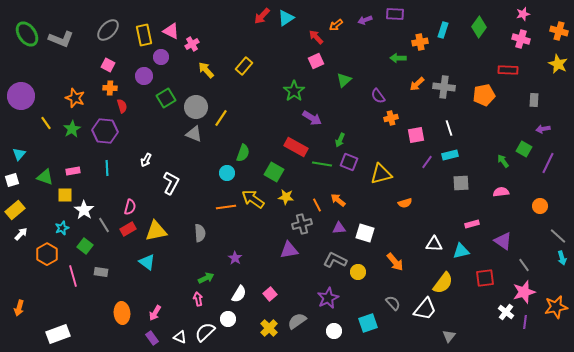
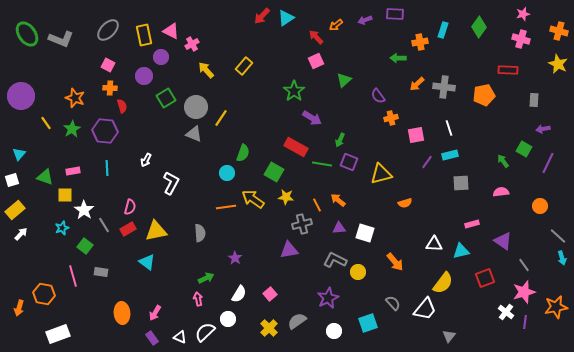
orange hexagon at (47, 254): moved 3 px left, 40 px down; rotated 20 degrees counterclockwise
red square at (485, 278): rotated 12 degrees counterclockwise
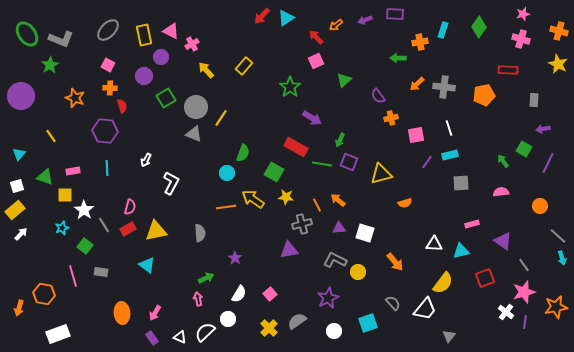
green star at (294, 91): moved 4 px left, 4 px up
yellow line at (46, 123): moved 5 px right, 13 px down
green star at (72, 129): moved 22 px left, 64 px up
white square at (12, 180): moved 5 px right, 6 px down
cyan triangle at (147, 262): moved 3 px down
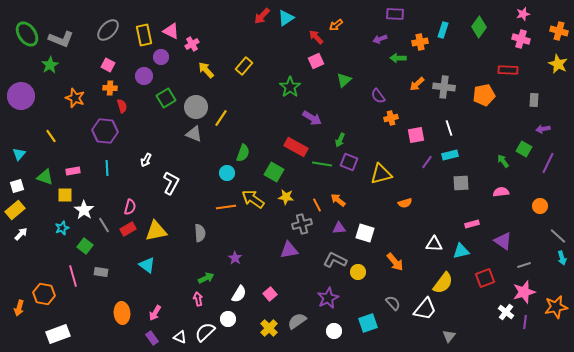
purple arrow at (365, 20): moved 15 px right, 19 px down
gray line at (524, 265): rotated 72 degrees counterclockwise
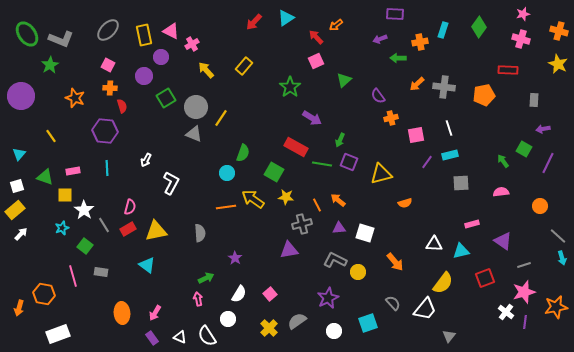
red arrow at (262, 16): moved 8 px left, 6 px down
white semicircle at (205, 332): moved 2 px right, 4 px down; rotated 80 degrees counterclockwise
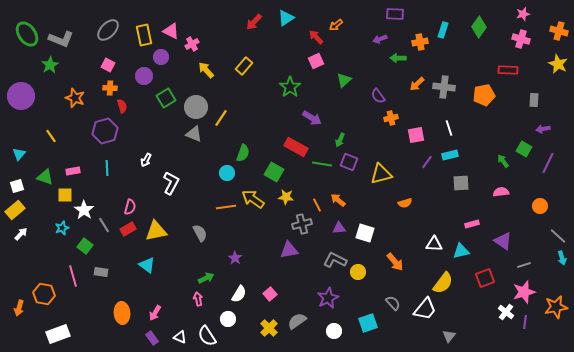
purple hexagon at (105, 131): rotated 20 degrees counterclockwise
gray semicircle at (200, 233): rotated 24 degrees counterclockwise
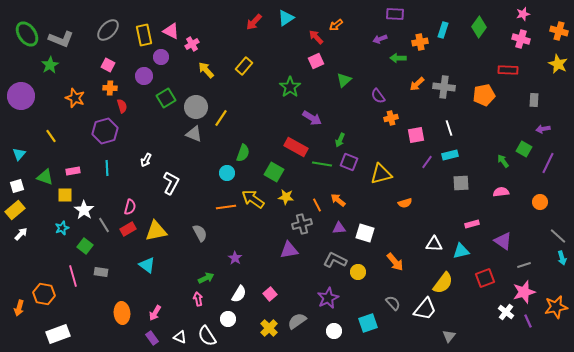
orange circle at (540, 206): moved 4 px up
purple line at (525, 322): moved 3 px right, 1 px up; rotated 32 degrees counterclockwise
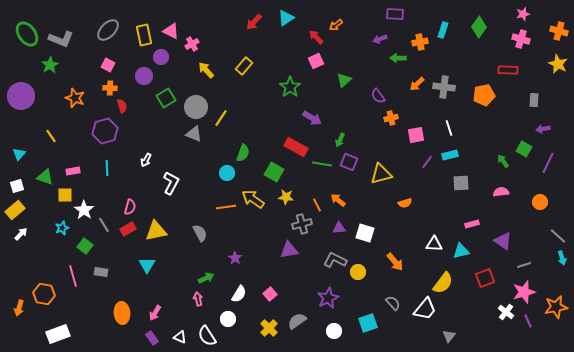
cyan triangle at (147, 265): rotated 24 degrees clockwise
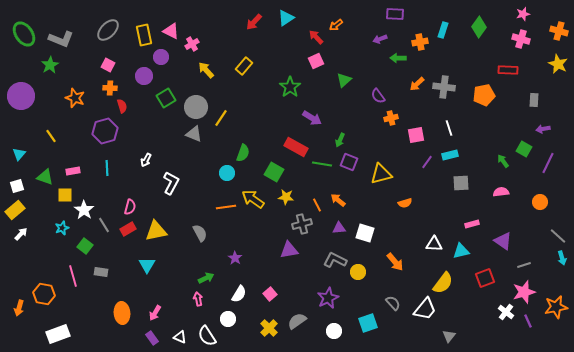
green ellipse at (27, 34): moved 3 px left
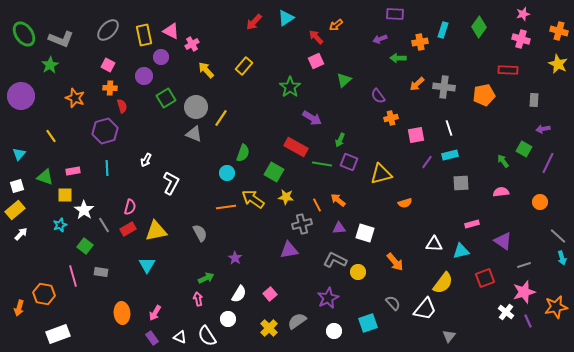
cyan star at (62, 228): moved 2 px left, 3 px up
